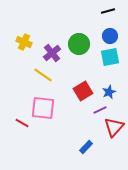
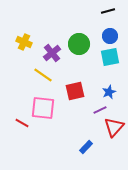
red square: moved 8 px left; rotated 18 degrees clockwise
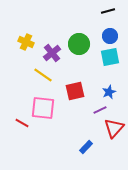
yellow cross: moved 2 px right
red triangle: moved 1 px down
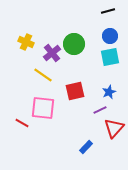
green circle: moved 5 px left
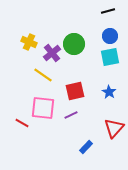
yellow cross: moved 3 px right
blue star: rotated 16 degrees counterclockwise
purple line: moved 29 px left, 5 px down
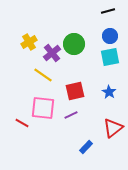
yellow cross: rotated 35 degrees clockwise
red triangle: moved 1 px left; rotated 10 degrees clockwise
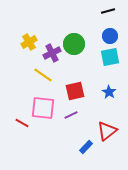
purple cross: rotated 12 degrees clockwise
red triangle: moved 6 px left, 3 px down
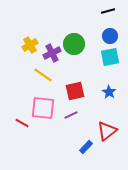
yellow cross: moved 1 px right, 3 px down
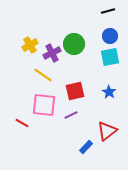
pink square: moved 1 px right, 3 px up
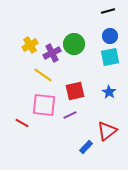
purple line: moved 1 px left
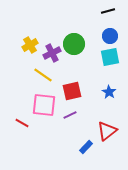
red square: moved 3 px left
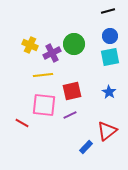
yellow cross: rotated 35 degrees counterclockwise
yellow line: rotated 42 degrees counterclockwise
